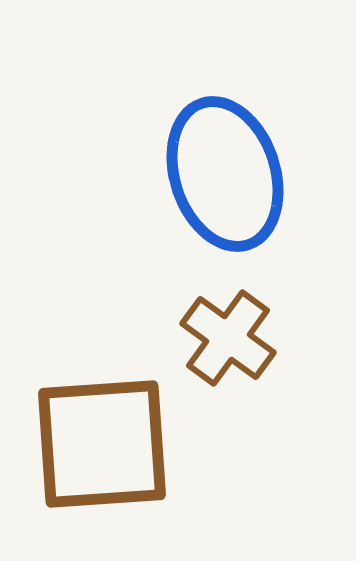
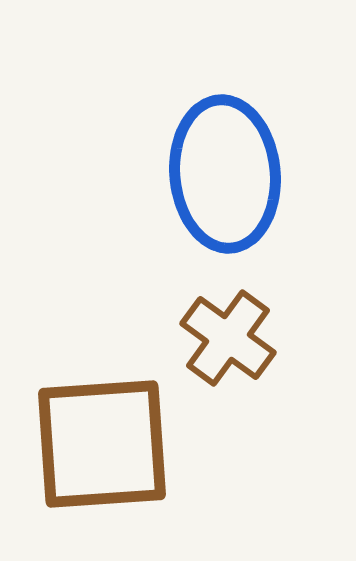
blue ellipse: rotated 13 degrees clockwise
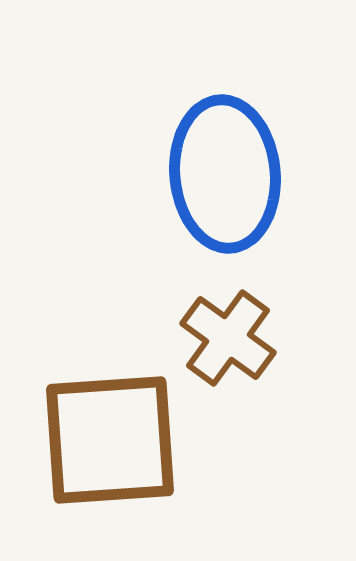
brown square: moved 8 px right, 4 px up
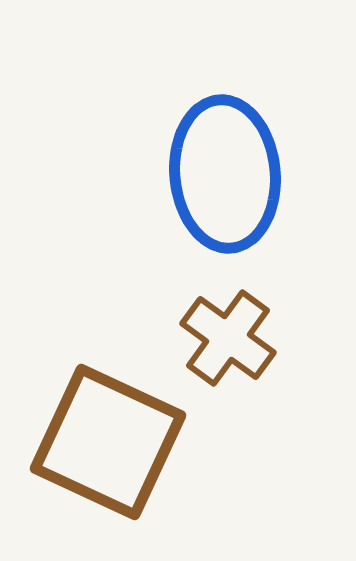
brown square: moved 2 px left, 2 px down; rotated 29 degrees clockwise
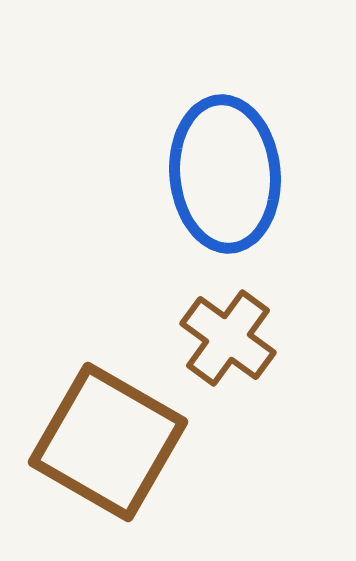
brown square: rotated 5 degrees clockwise
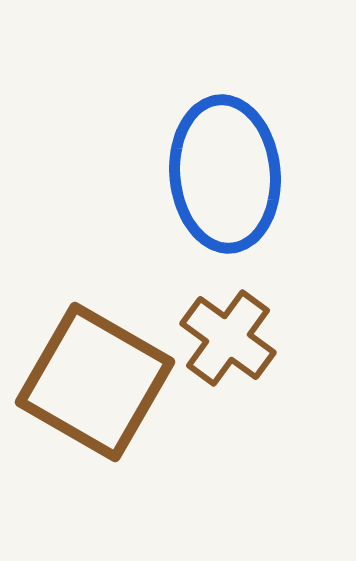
brown square: moved 13 px left, 60 px up
